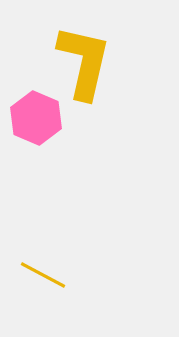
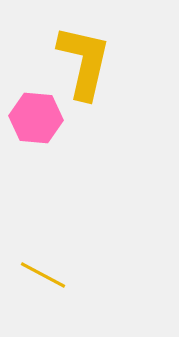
pink hexagon: rotated 18 degrees counterclockwise
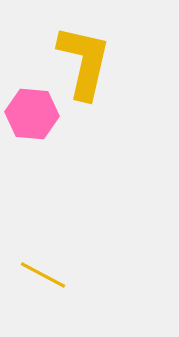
pink hexagon: moved 4 px left, 4 px up
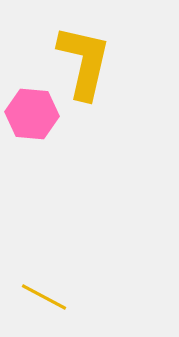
yellow line: moved 1 px right, 22 px down
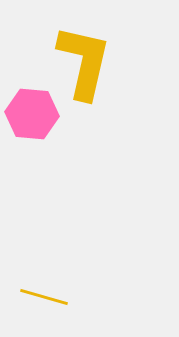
yellow line: rotated 12 degrees counterclockwise
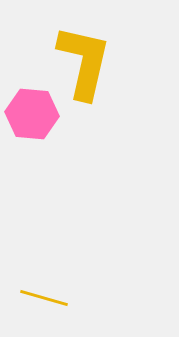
yellow line: moved 1 px down
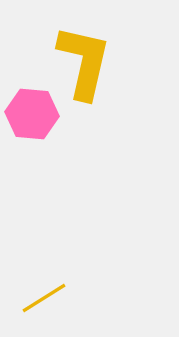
yellow line: rotated 48 degrees counterclockwise
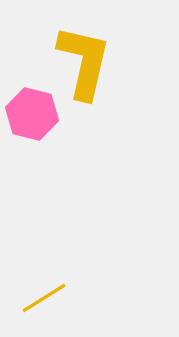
pink hexagon: rotated 9 degrees clockwise
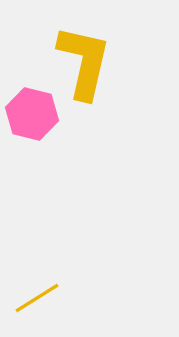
yellow line: moved 7 px left
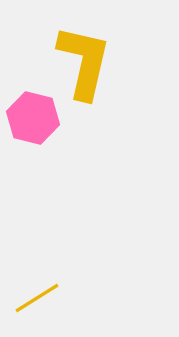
pink hexagon: moved 1 px right, 4 px down
